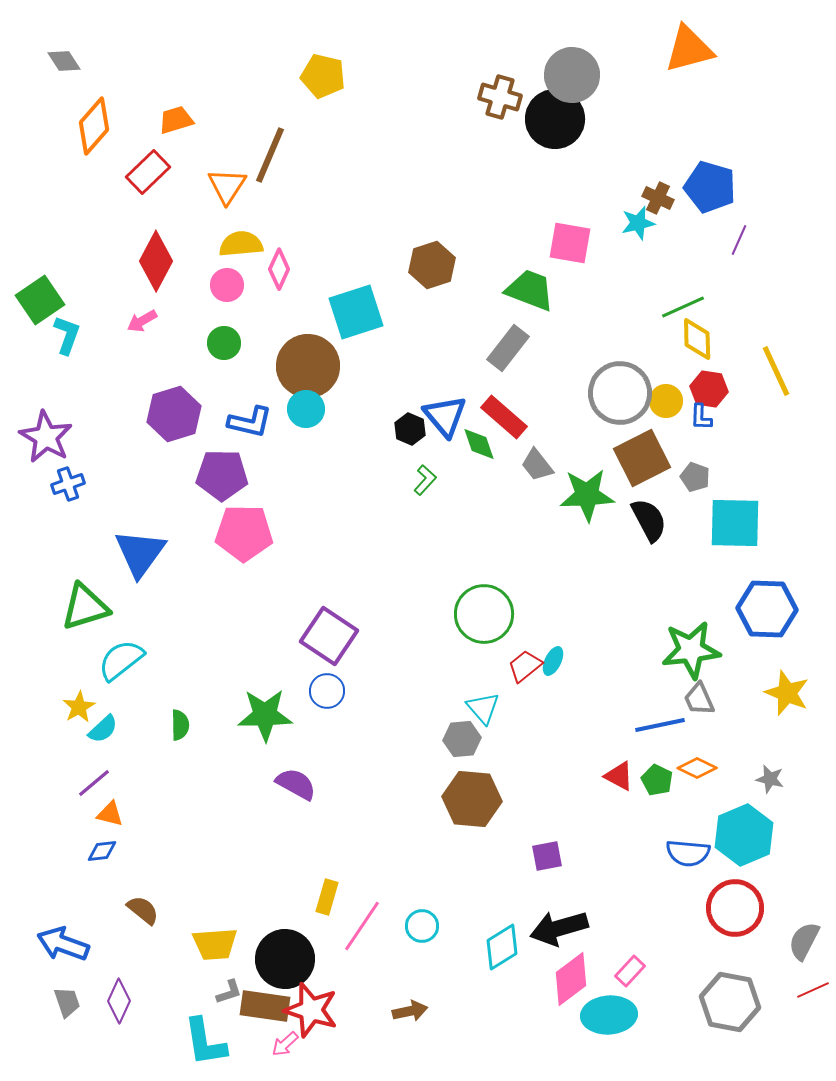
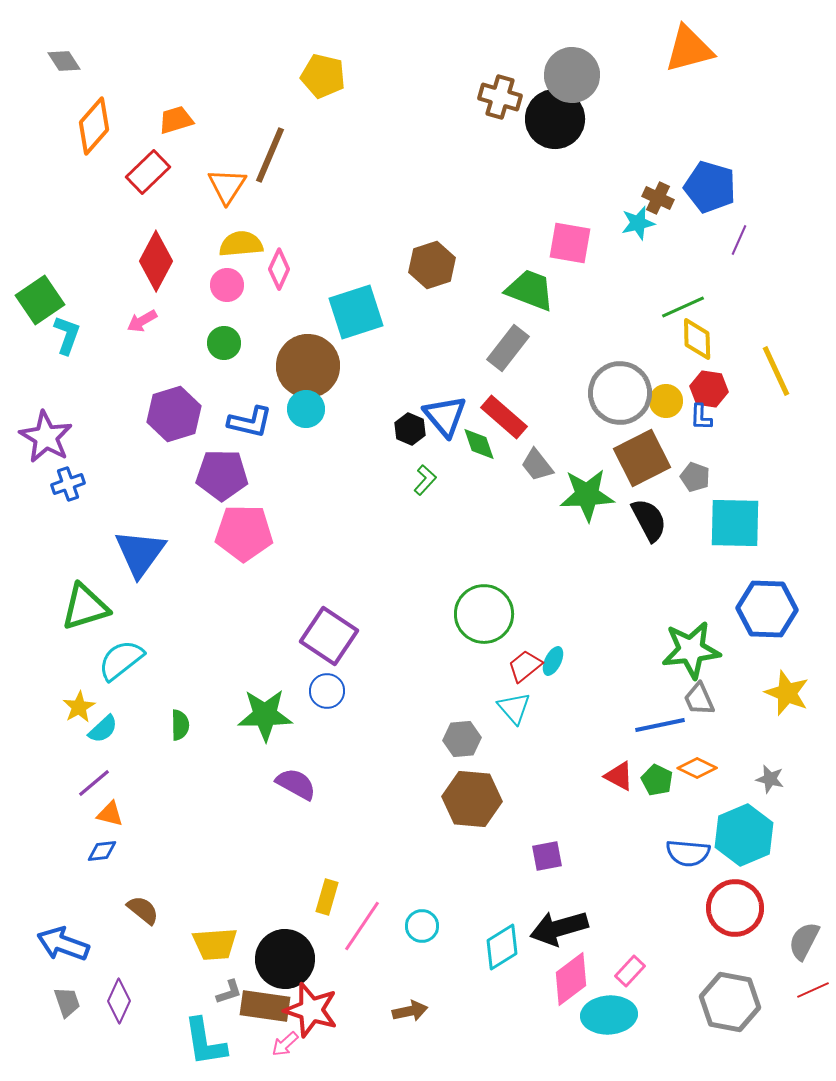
cyan triangle at (483, 708): moved 31 px right
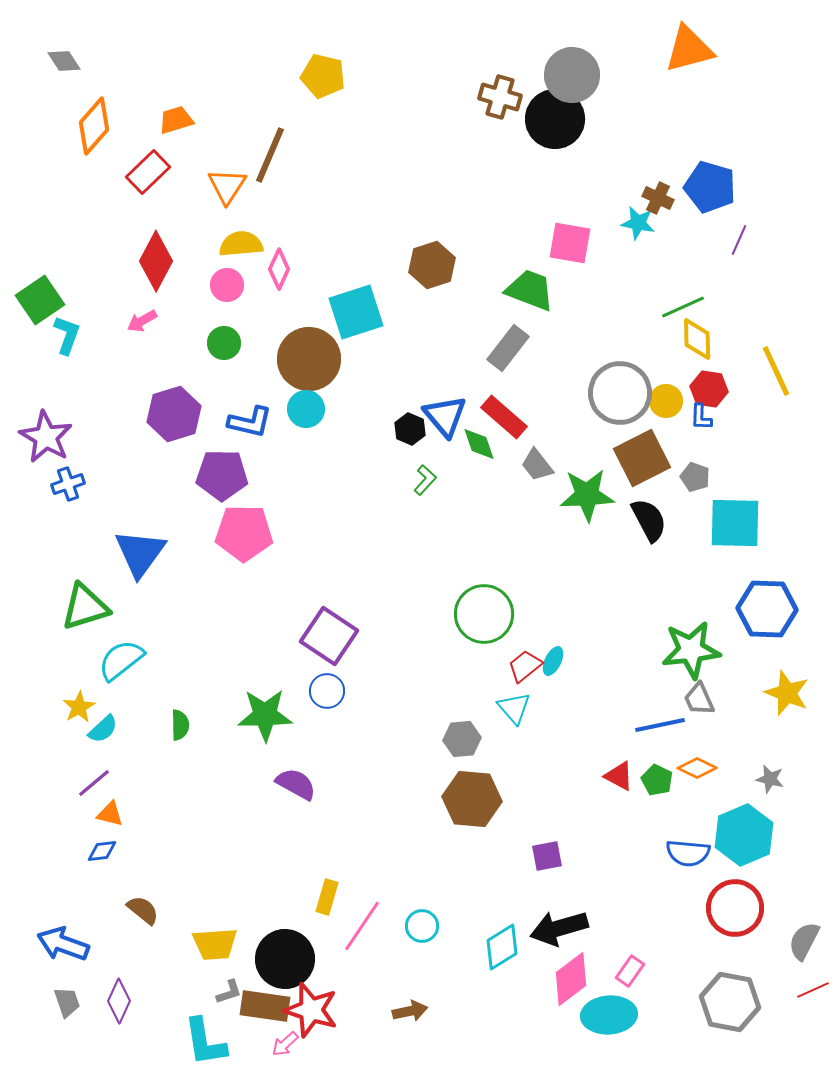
cyan star at (638, 223): rotated 24 degrees clockwise
brown circle at (308, 366): moved 1 px right, 7 px up
pink rectangle at (630, 971): rotated 8 degrees counterclockwise
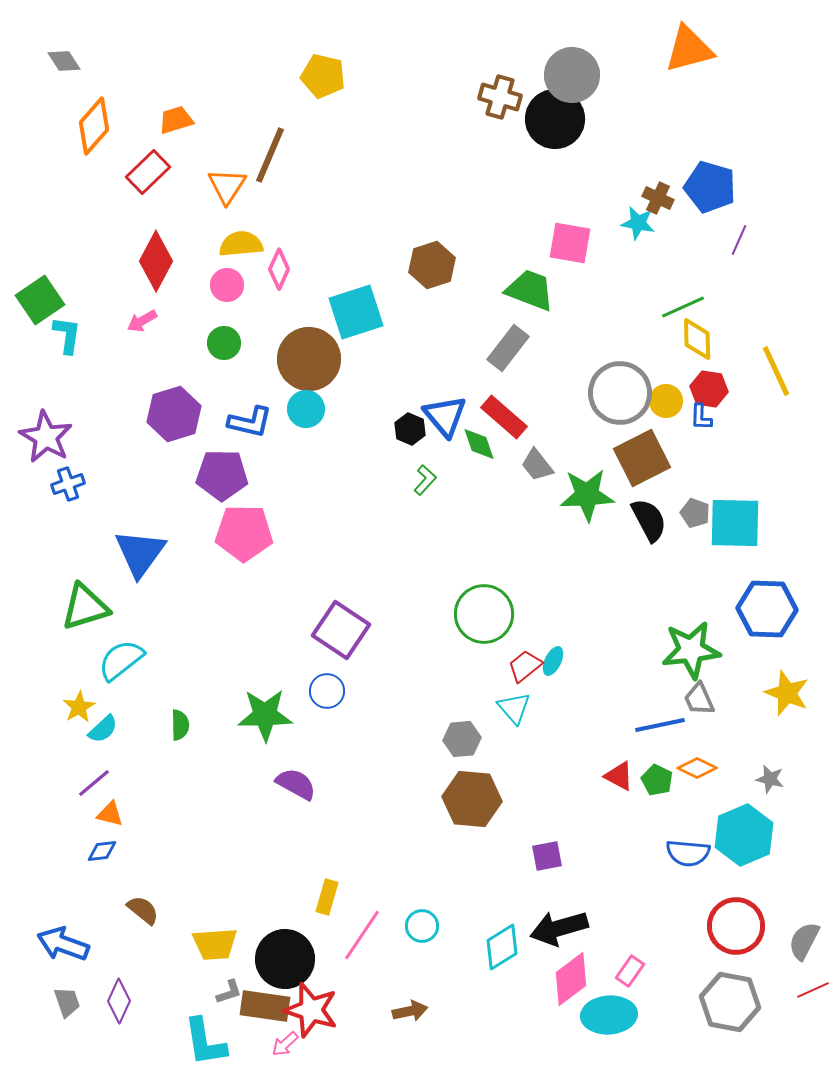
cyan L-shape at (67, 335): rotated 12 degrees counterclockwise
gray pentagon at (695, 477): moved 36 px down
purple square at (329, 636): moved 12 px right, 6 px up
red circle at (735, 908): moved 1 px right, 18 px down
pink line at (362, 926): moved 9 px down
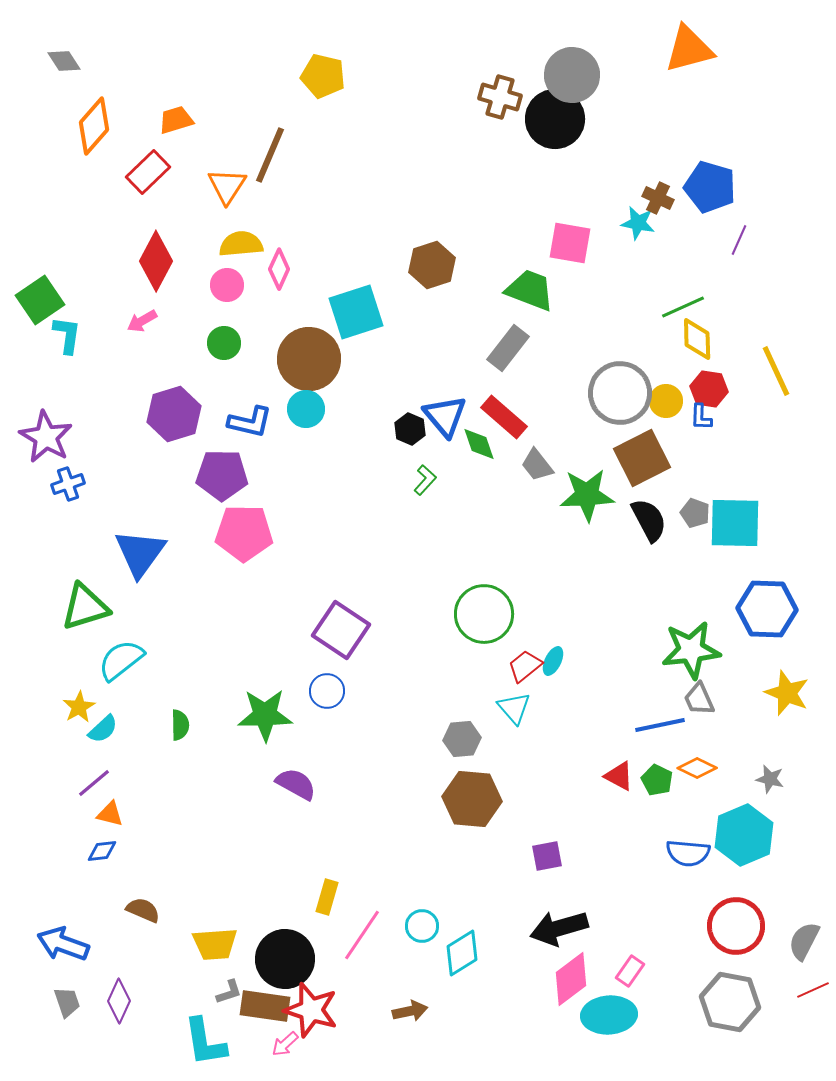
brown semicircle at (143, 910): rotated 16 degrees counterclockwise
cyan diamond at (502, 947): moved 40 px left, 6 px down
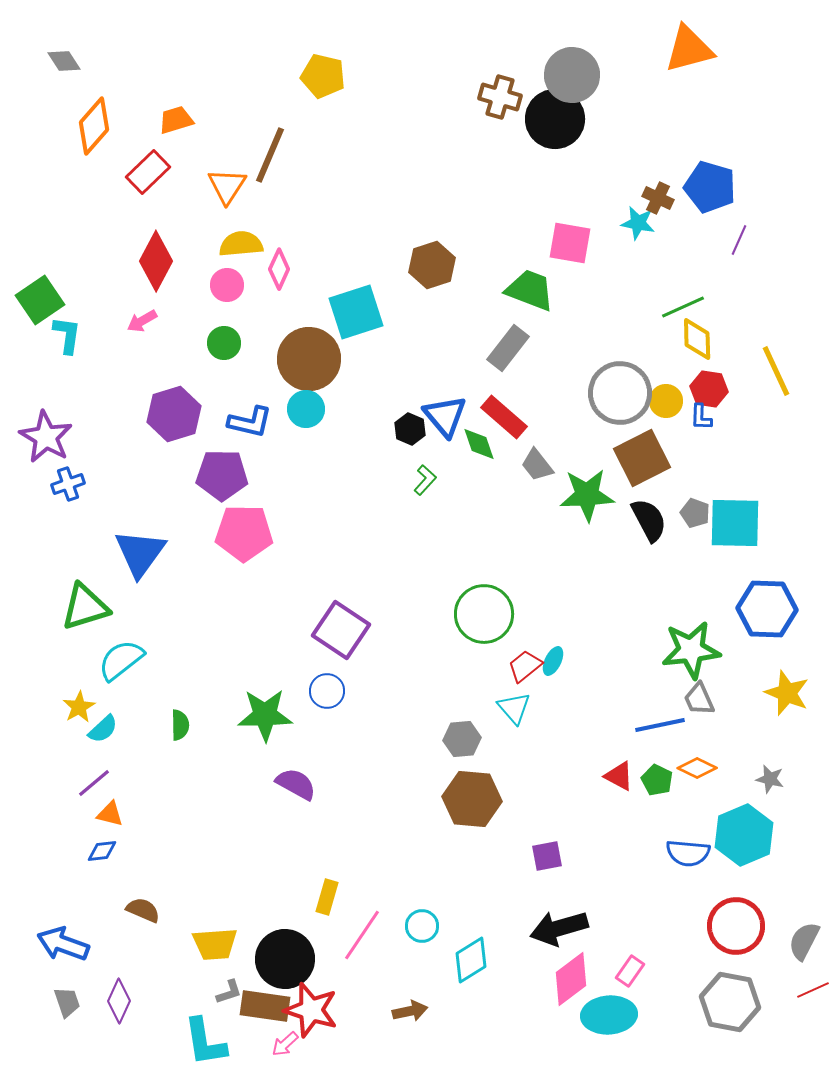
cyan diamond at (462, 953): moved 9 px right, 7 px down
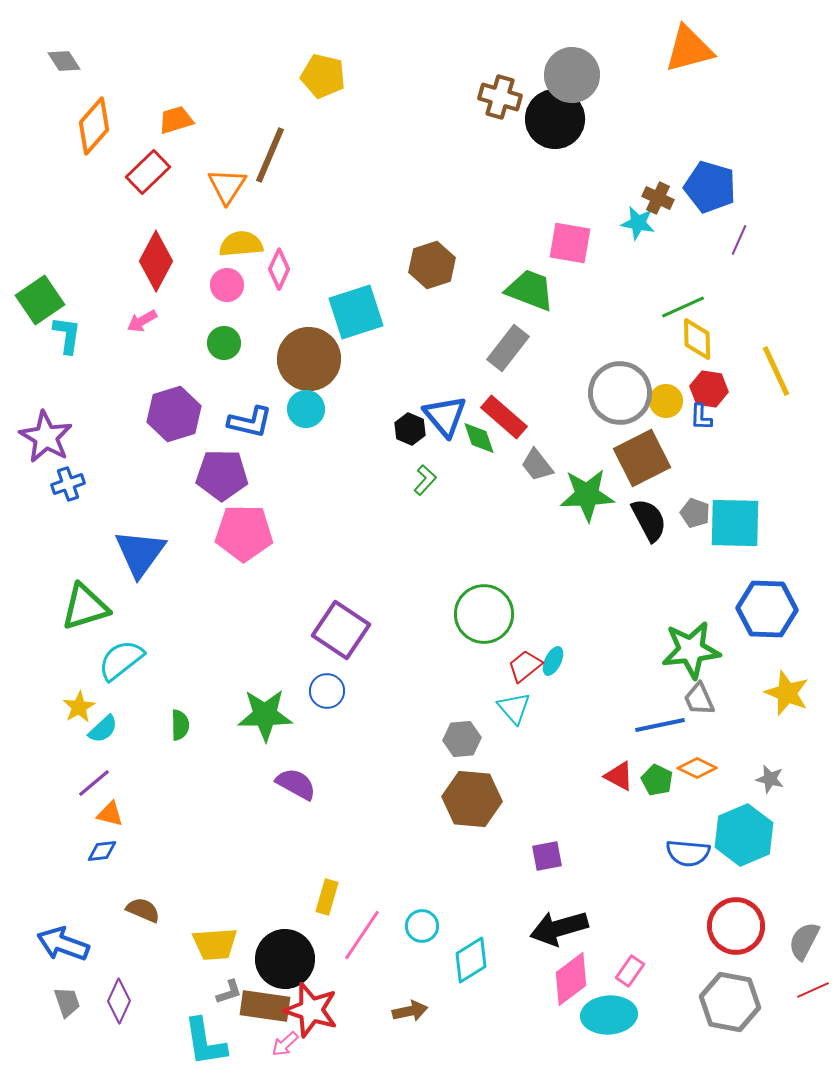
green diamond at (479, 444): moved 6 px up
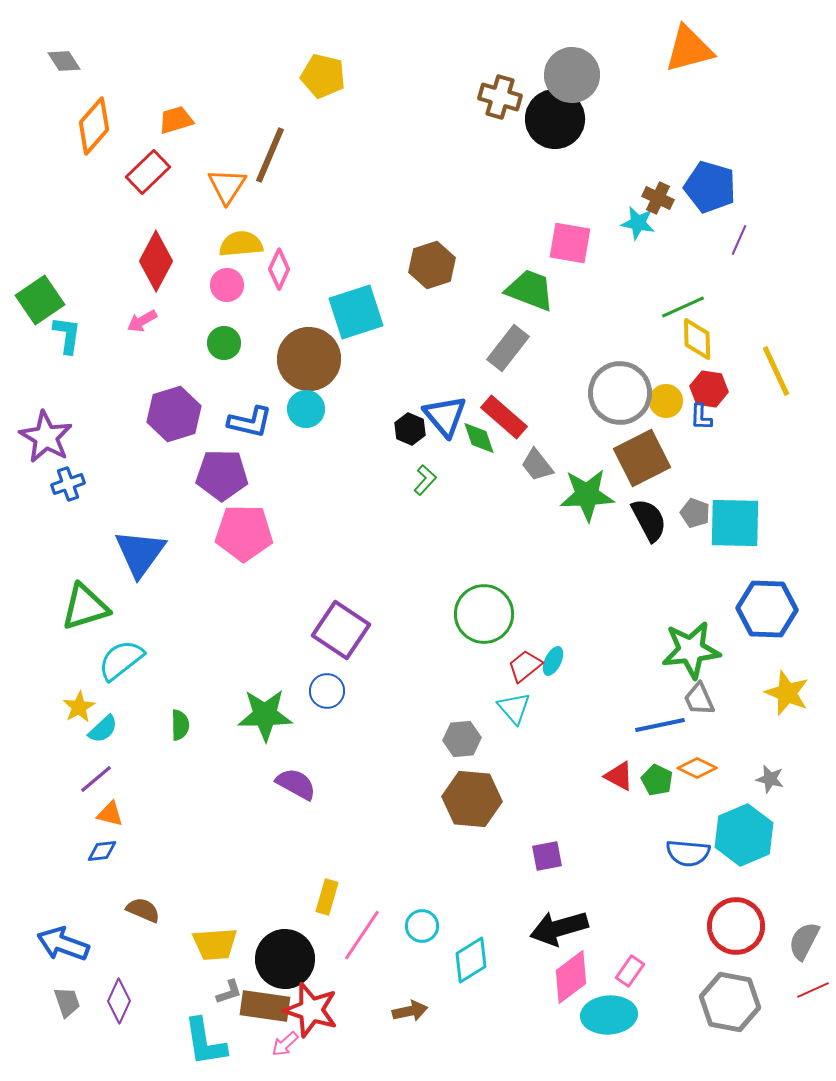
purple line at (94, 783): moved 2 px right, 4 px up
pink diamond at (571, 979): moved 2 px up
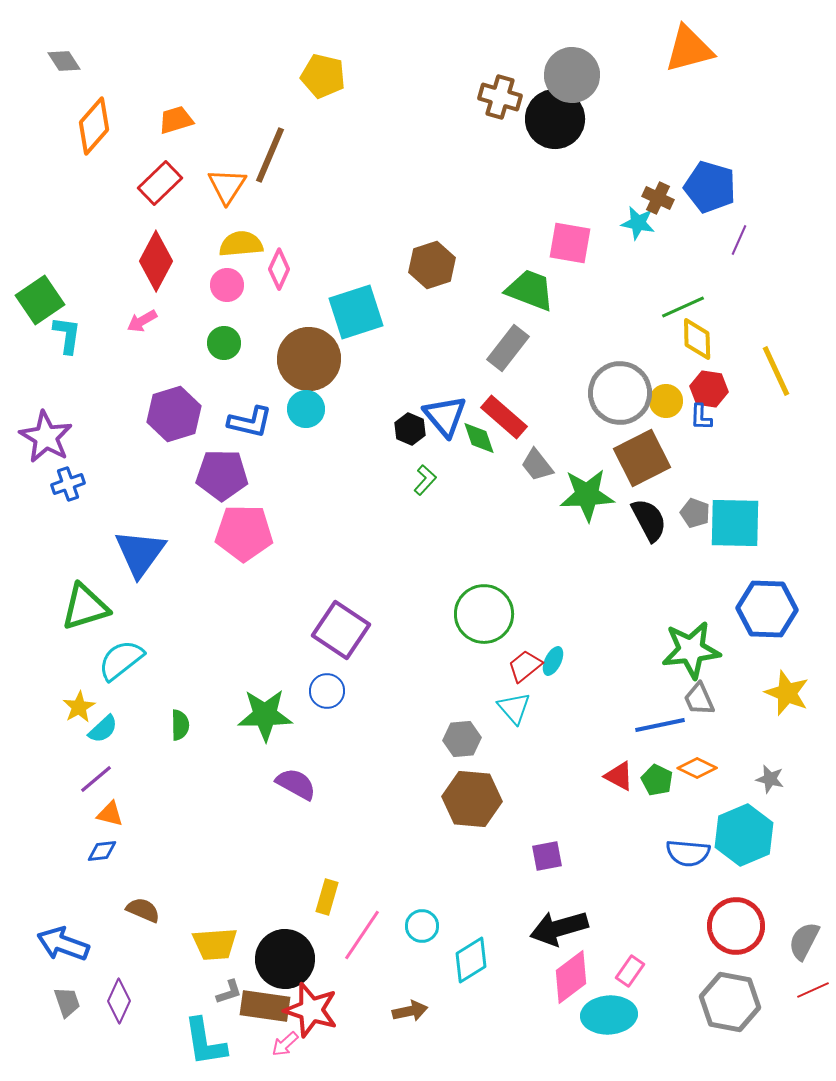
red rectangle at (148, 172): moved 12 px right, 11 px down
